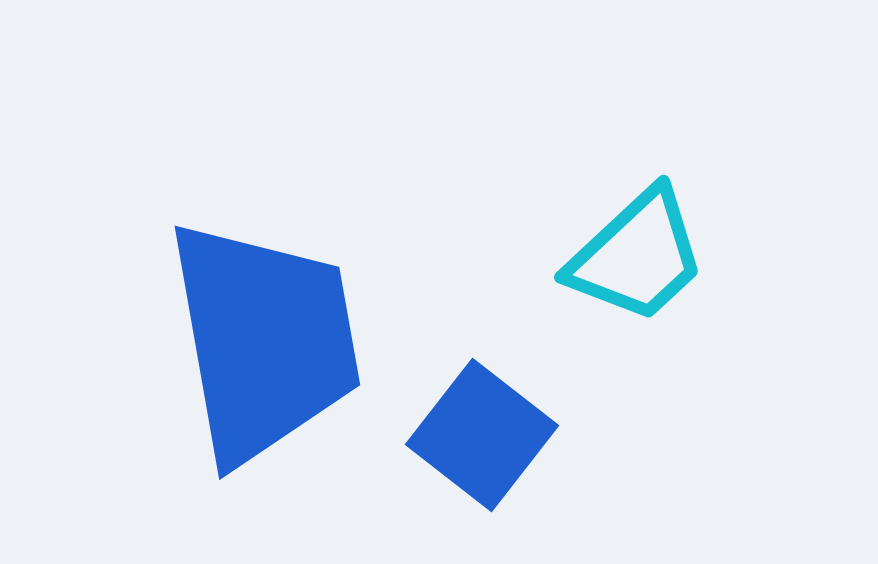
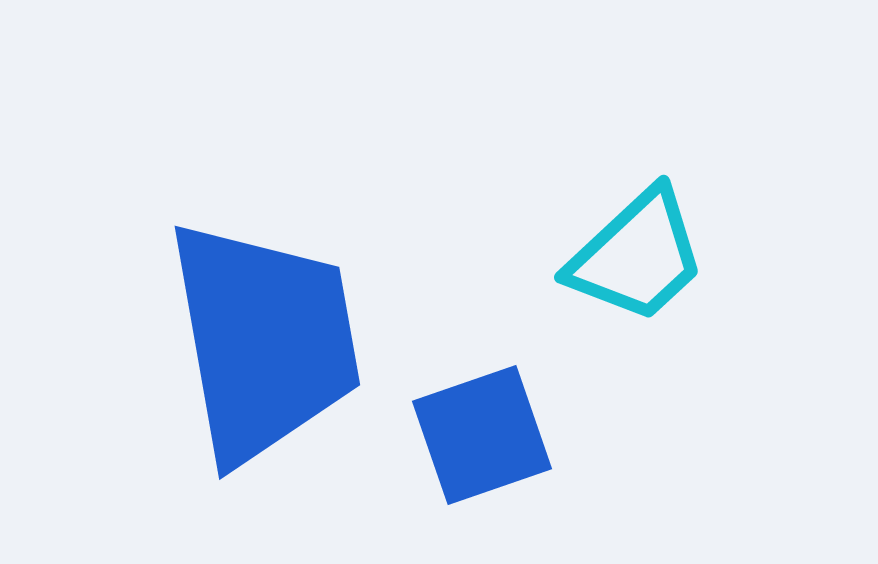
blue square: rotated 33 degrees clockwise
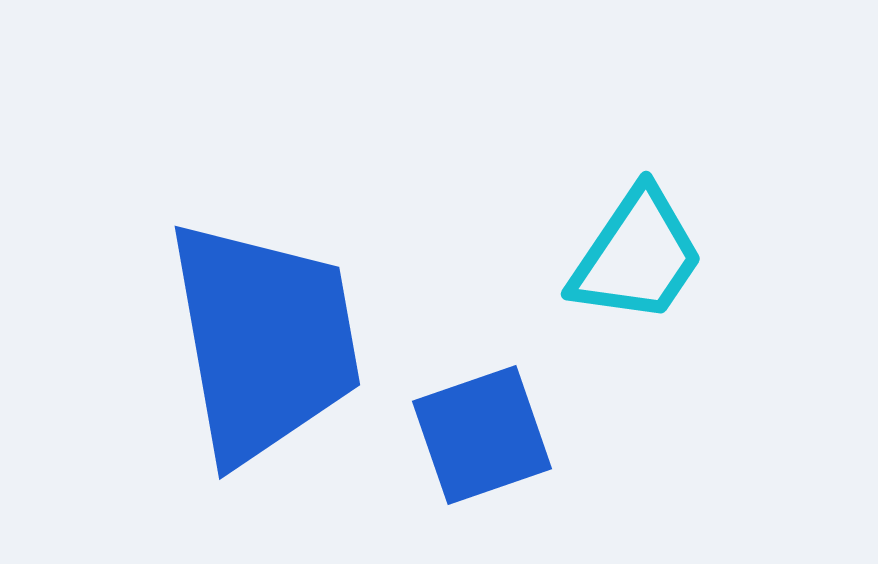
cyan trapezoid: rotated 13 degrees counterclockwise
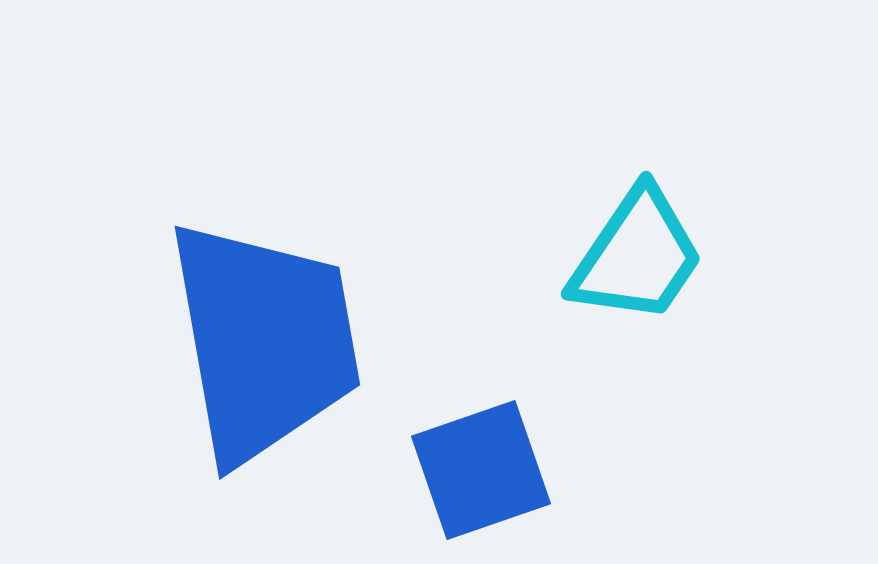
blue square: moved 1 px left, 35 px down
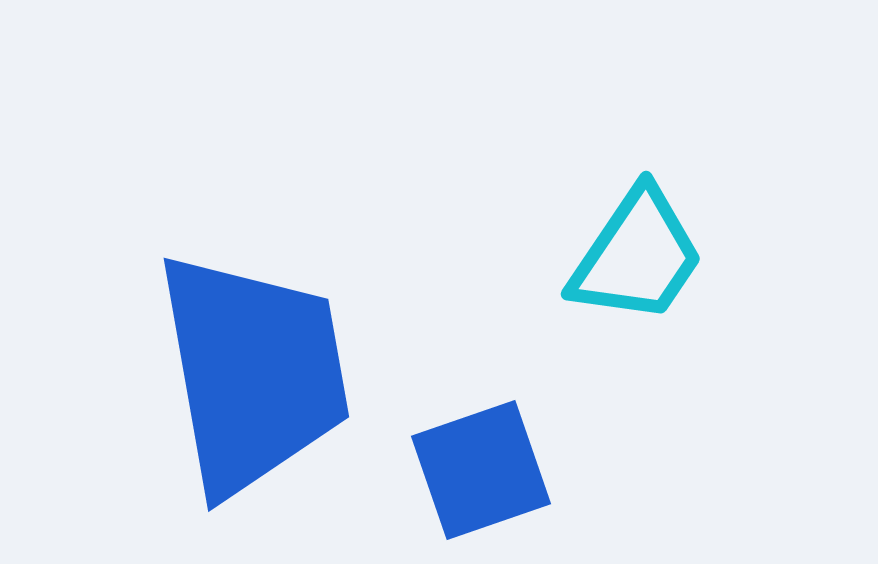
blue trapezoid: moved 11 px left, 32 px down
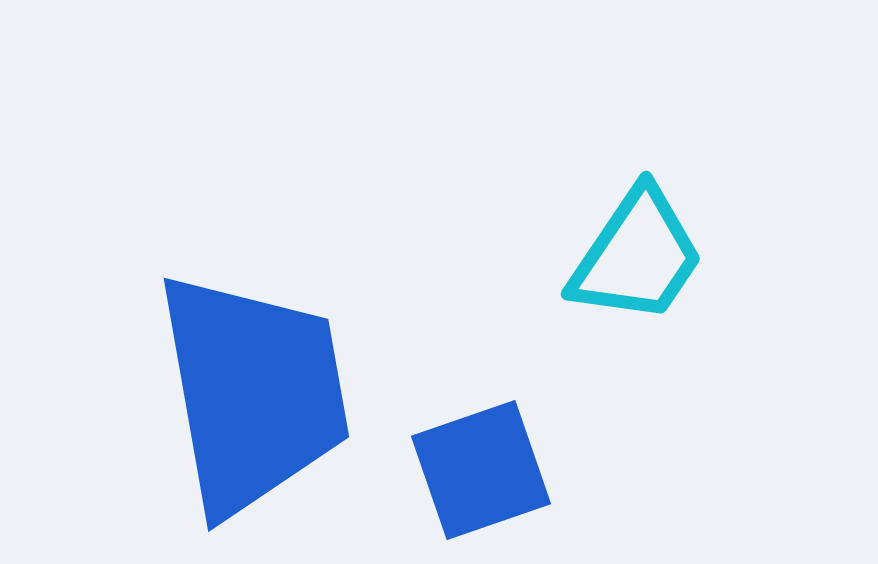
blue trapezoid: moved 20 px down
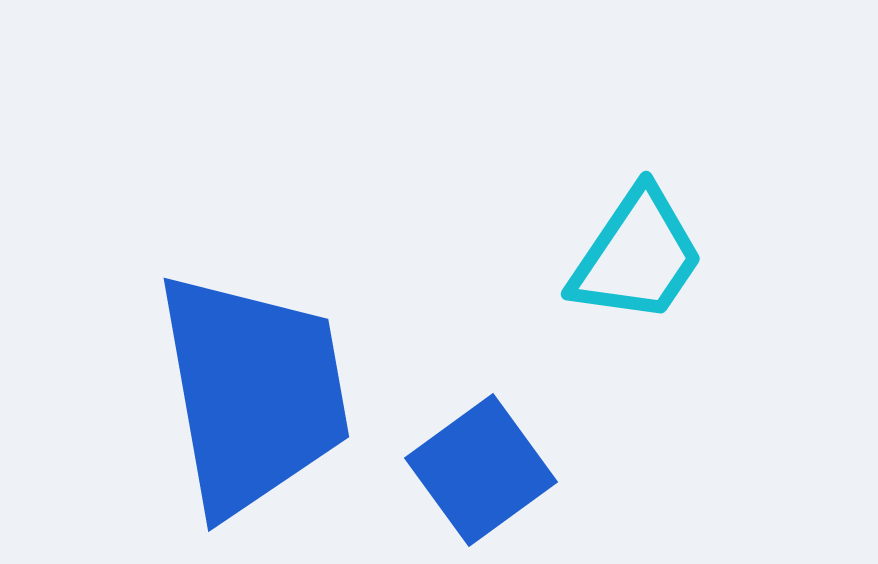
blue square: rotated 17 degrees counterclockwise
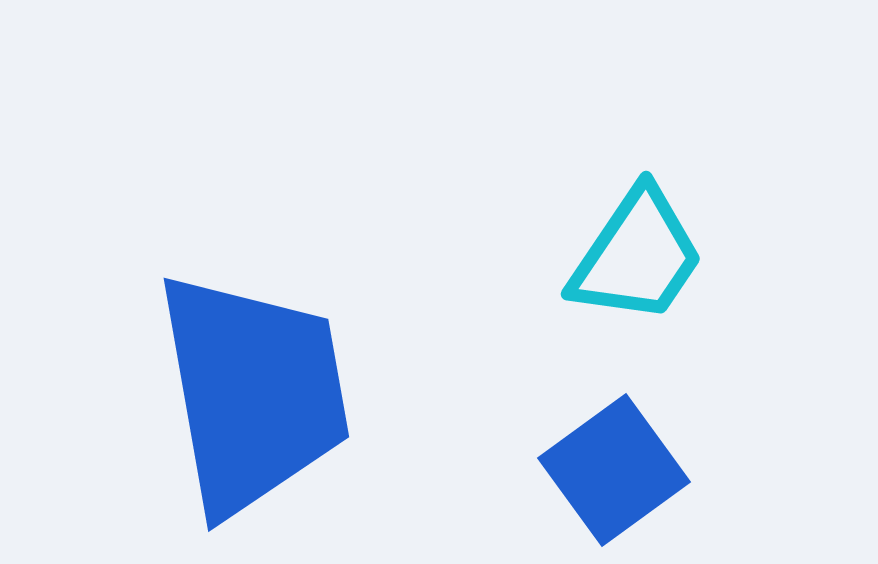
blue square: moved 133 px right
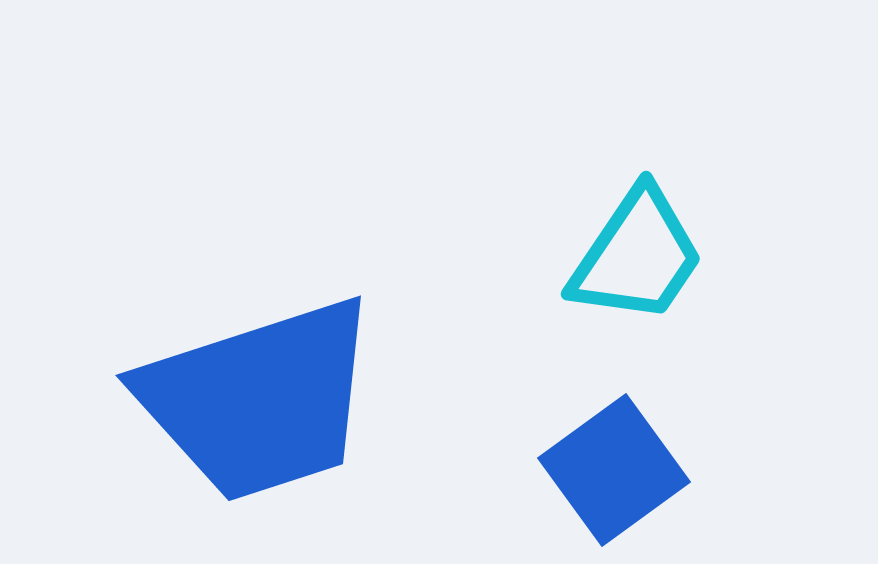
blue trapezoid: moved 6 px right, 7 px down; rotated 82 degrees clockwise
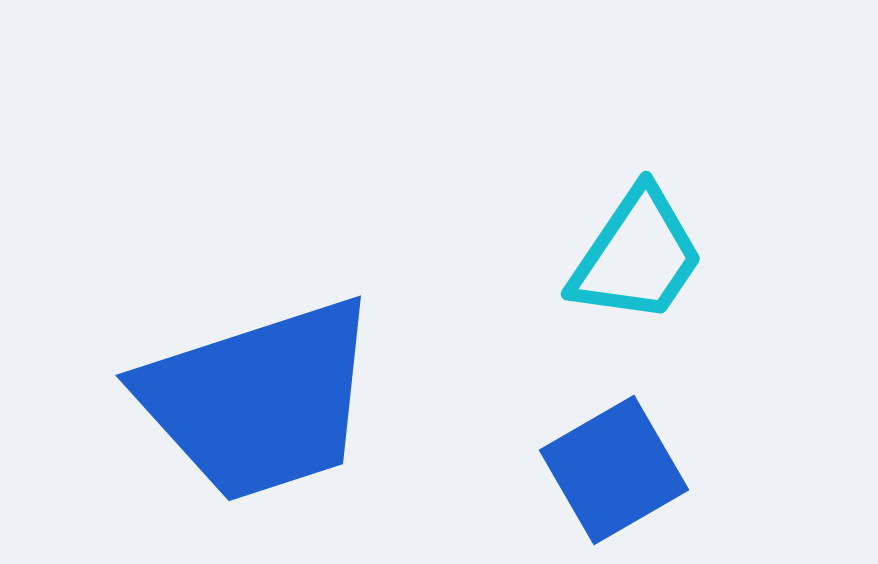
blue square: rotated 6 degrees clockwise
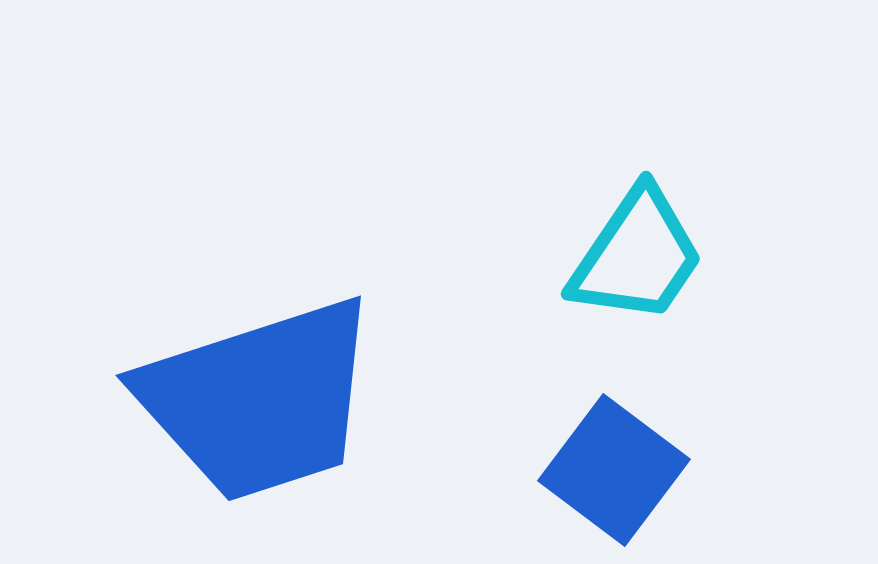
blue square: rotated 23 degrees counterclockwise
